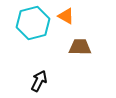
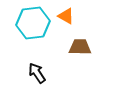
cyan hexagon: rotated 8 degrees clockwise
black arrow: moved 2 px left, 8 px up; rotated 60 degrees counterclockwise
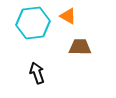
orange triangle: moved 2 px right
black arrow: rotated 15 degrees clockwise
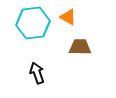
orange triangle: moved 1 px down
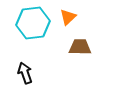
orange triangle: rotated 48 degrees clockwise
black arrow: moved 12 px left
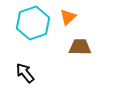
cyan hexagon: rotated 12 degrees counterclockwise
black arrow: rotated 20 degrees counterclockwise
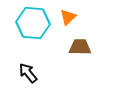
cyan hexagon: rotated 24 degrees clockwise
black arrow: moved 3 px right
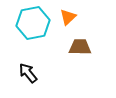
cyan hexagon: rotated 16 degrees counterclockwise
